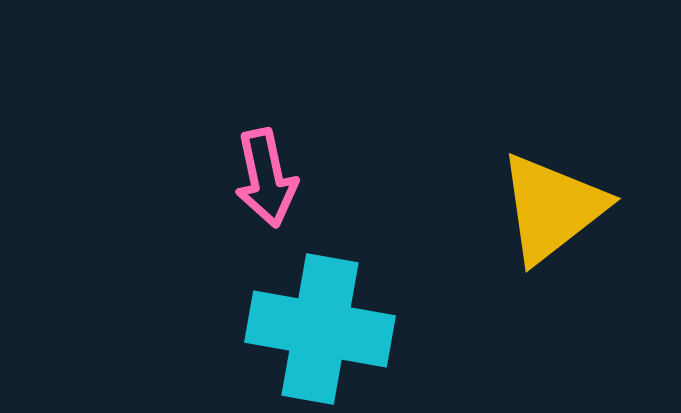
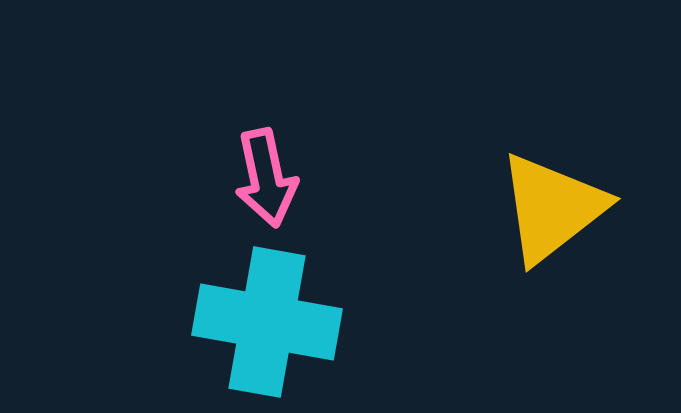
cyan cross: moved 53 px left, 7 px up
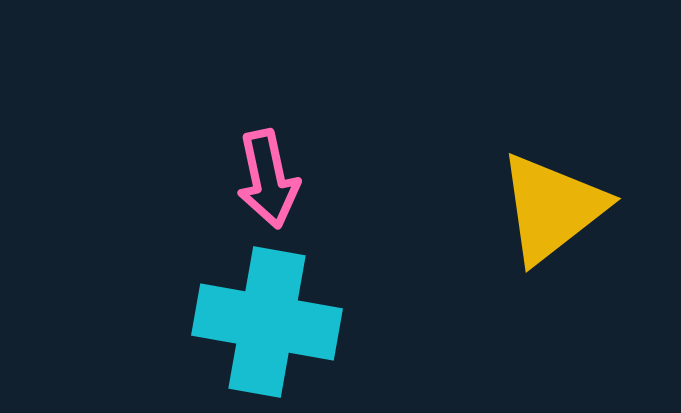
pink arrow: moved 2 px right, 1 px down
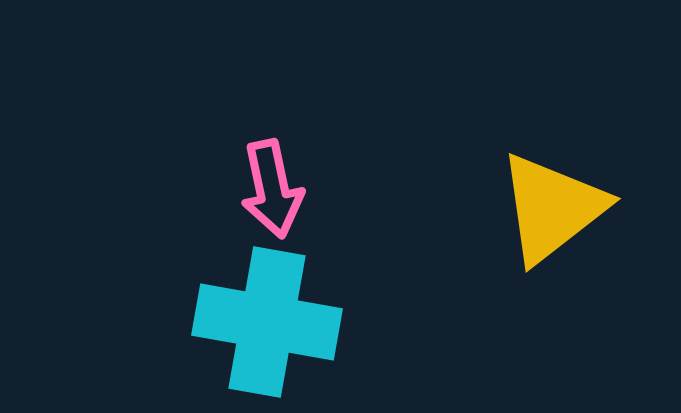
pink arrow: moved 4 px right, 10 px down
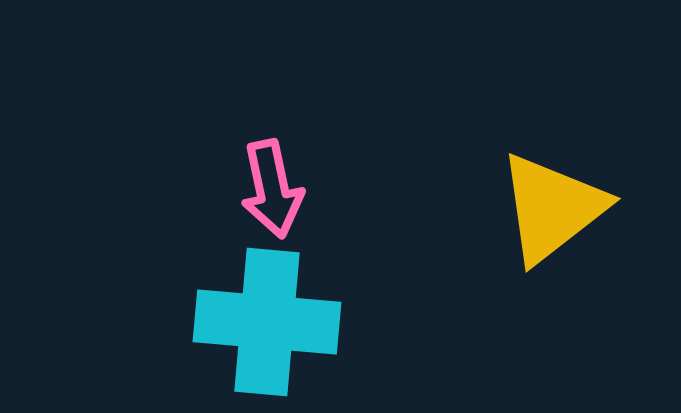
cyan cross: rotated 5 degrees counterclockwise
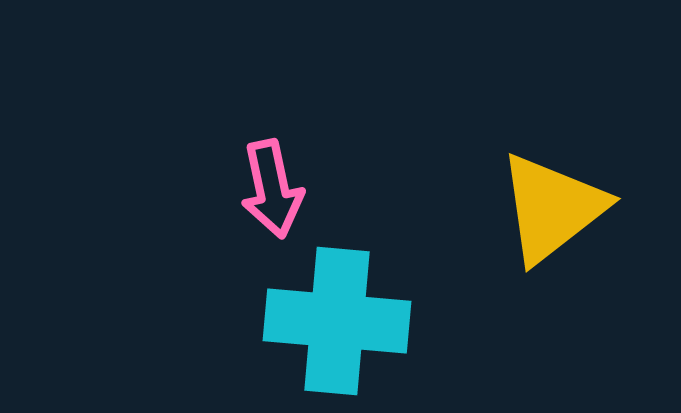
cyan cross: moved 70 px right, 1 px up
